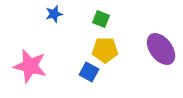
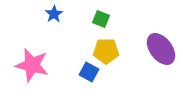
blue star: rotated 18 degrees counterclockwise
yellow pentagon: moved 1 px right, 1 px down
pink star: moved 2 px right, 1 px up
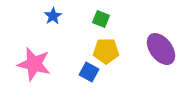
blue star: moved 1 px left, 2 px down
pink star: moved 2 px right, 1 px up
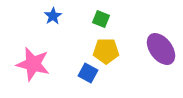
pink star: moved 1 px left
blue square: moved 1 px left, 1 px down
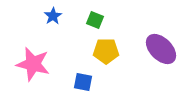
green square: moved 6 px left, 1 px down
purple ellipse: rotated 8 degrees counterclockwise
blue square: moved 5 px left, 9 px down; rotated 18 degrees counterclockwise
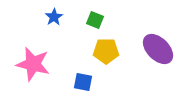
blue star: moved 1 px right, 1 px down
purple ellipse: moved 3 px left
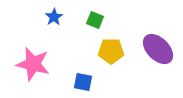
yellow pentagon: moved 5 px right
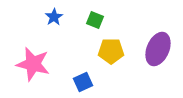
purple ellipse: rotated 68 degrees clockwise
blue square: rotated 36 degrees counterclockwise
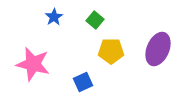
green square: rotated 18 degrees clockwise
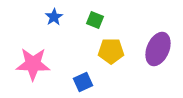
green square: rotated 18 degrees counterclockwise
pink star: rotated 12 degrees counterclockwise
